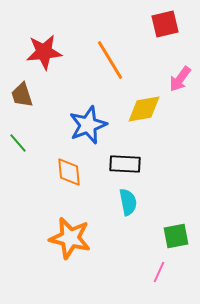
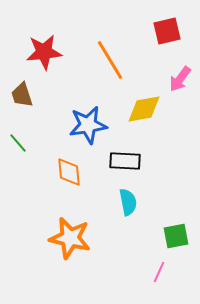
red square: moved 2 px right, 7 px down
blue star: rotated 12 degrees clockwise
black rectangle: moved 3 px up
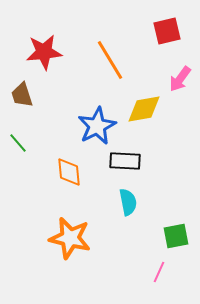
blue star: moved 9 px right, 1 px down; rotated 18 degrees counterclockwise
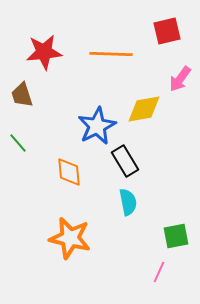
orange line: moved 1 px right, 6 px up; rotated 57 degrees counterclockwise
black rectangle: rotated 56 degrees clockwise
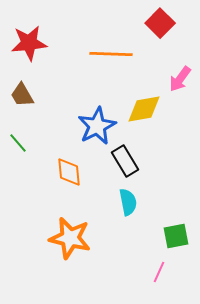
red square: moved 7 px left, 8 px up; rotated 32 degrees counterclockwise
red star: moved 15 px left, 9 px up
brown trapezoid: rotated 12 degrees counterclockwise
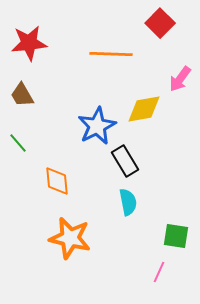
orange diamond: moved 12 px left, 9 px down
green square: rotated 20 degrees clockwise
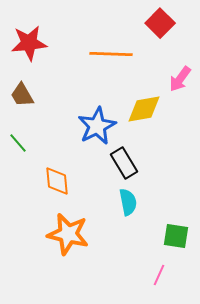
black rectangle: moved 1 px left, 2 px down
orange star: moved 2 px left, 4 px up
pink line: moved 3 px down
